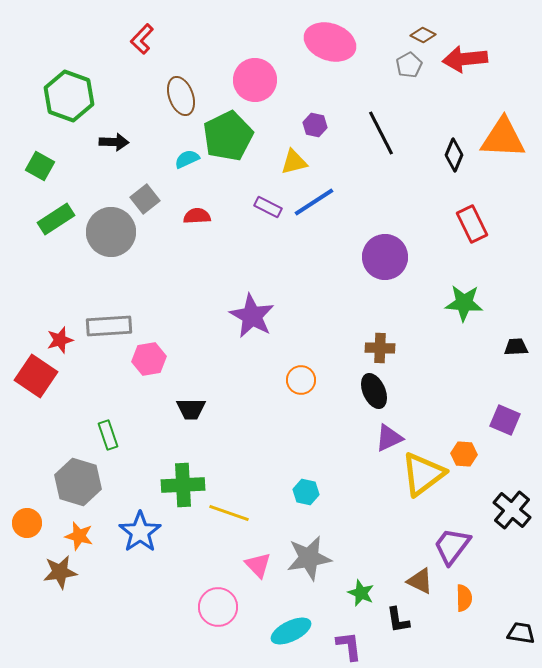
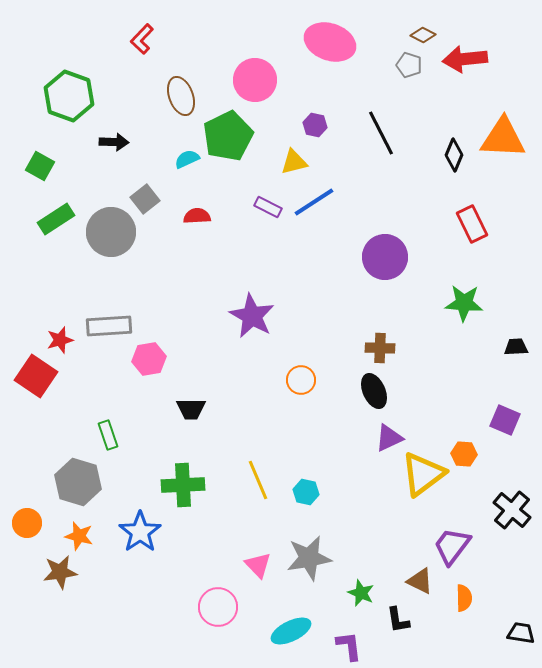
gray pentagon at (409, 65): rotated 25 degrees counterclockwise
yellow line at (229, 513): moved 29 px right, 33 px up; rotated 48 degrees clockwise
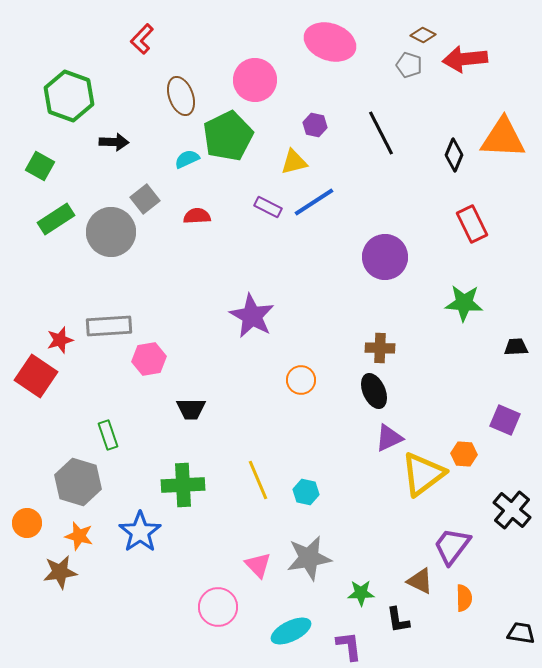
green star at (361, 593): rotated 24 degrees counterclockwise
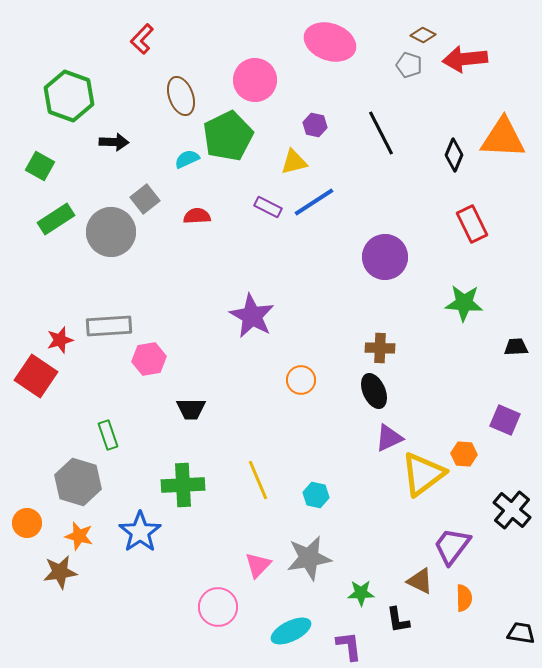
cyan hexagon at (306, 492): moved 10 px right, 3 px down
pink triangle at (258, 565): rotated 28 degrees clockwise
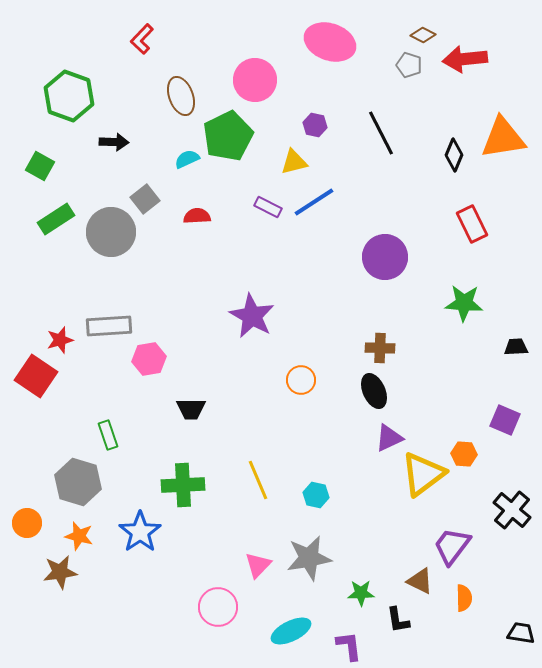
orange triangle at (503, 138): rotated 12 degrees counterclockwise
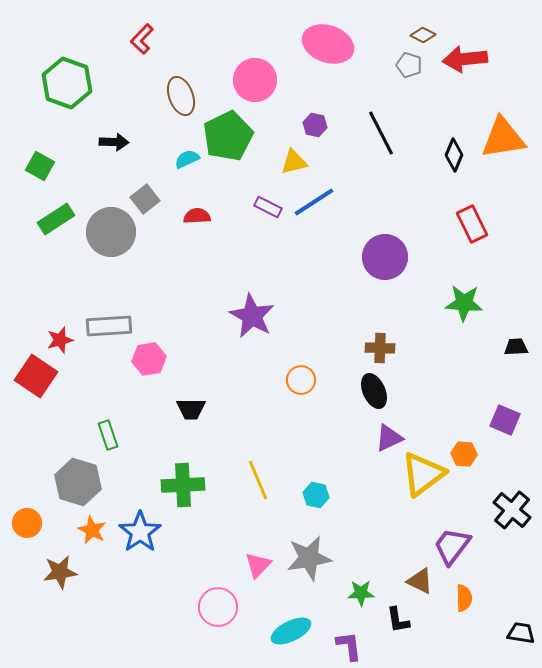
pink ellipse at (330, 42): moved 2 px left, 2 px down
green hexagon at (69, 96): moved 2 px left, 13 px up
orange star at (79, 536): moved 13 px right, 6 px up; rotated 12 degrees clockwise
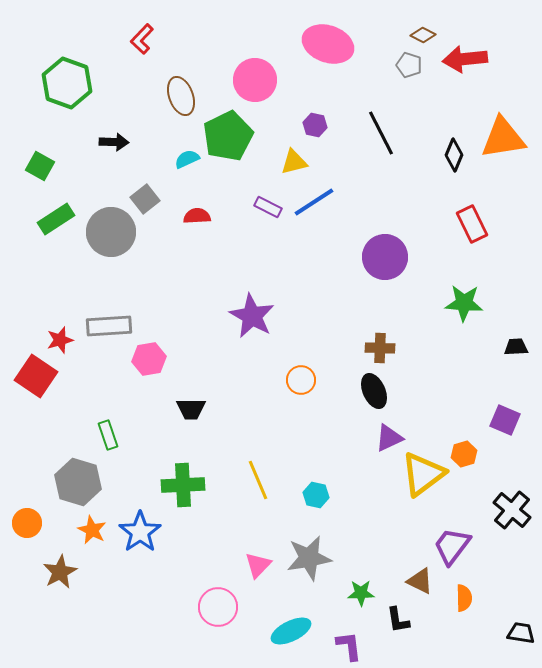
orange hexagon at (464, 454): rotated 20 degrees counterclockwise
brown star at (60, 572): rotated 20 degrees counterclockwise
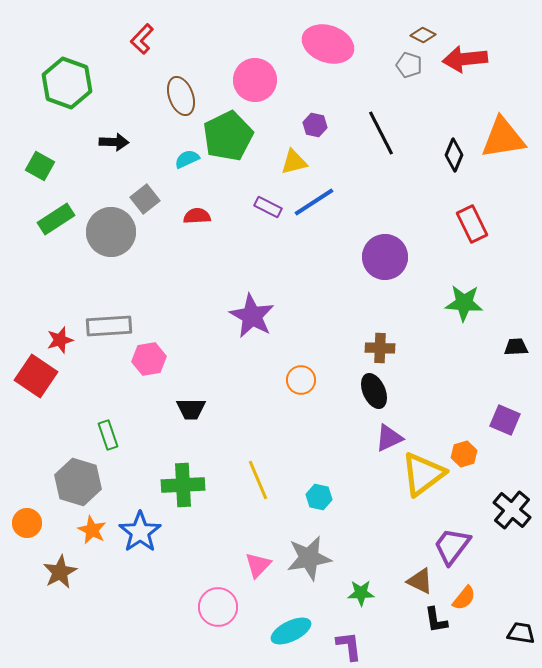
cyan hexagon at (316, 495): moved 3 px right, 2 px down
orange semicircle at (464, 598): rotated 40 degrees clockwise
black L-shape at (398, 620): moved 38 px right
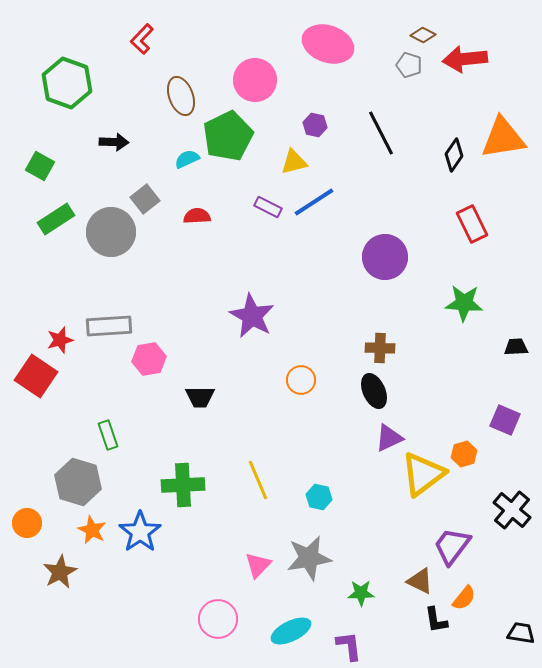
black diamond at (454, 155): rotated 12 degrees clockwise
black trapezoid at (191, 409): moved 9 px right, 12 px up
pink circle at (218, 607): moved 12 px down
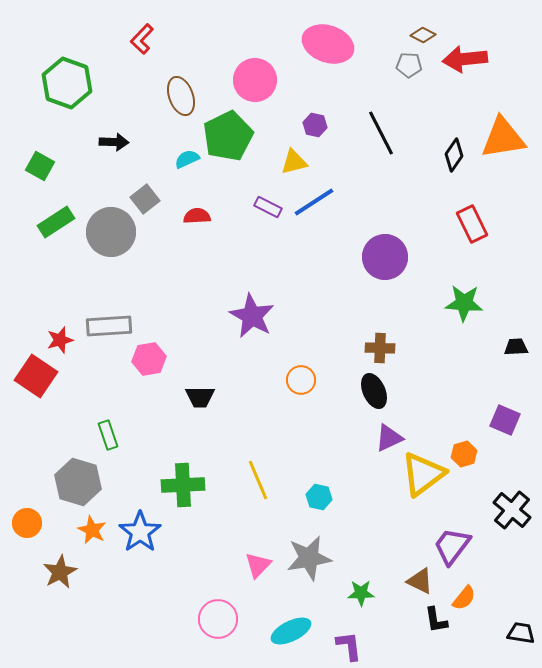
gray pentagon at (409, 65): rotated 15 degrees counterclockwise
green rectangle at (56, 219): moved 3 px down
